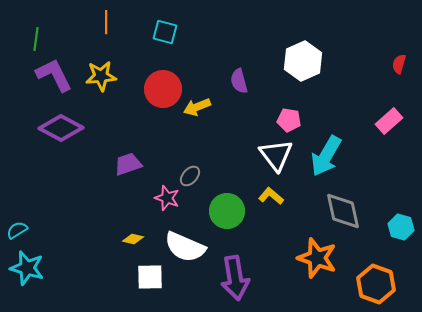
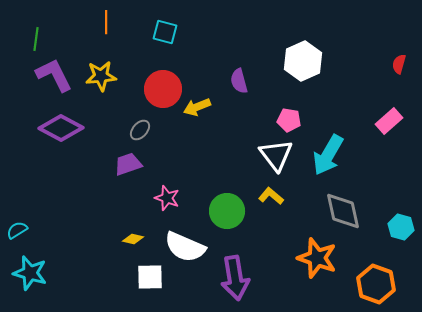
cyan arrow: moved 2 px right, 1 px up
gray ellipse: moved 50 px left, 46 px up
cyan star: moved 3 px right, 5 px down
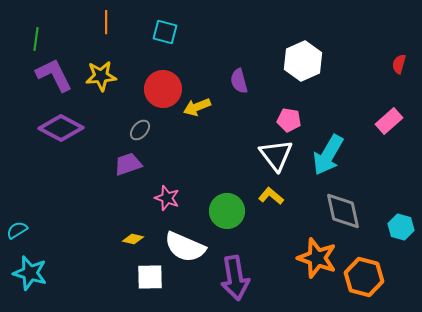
orange hexagon: moved 12 px left, 7 px up; rotated 6 degrees counterclockwise
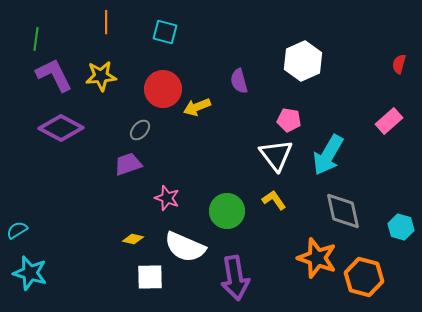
yellow L-shape: moved 3 px right, 4 px down; rotated 15 degrees clockwise
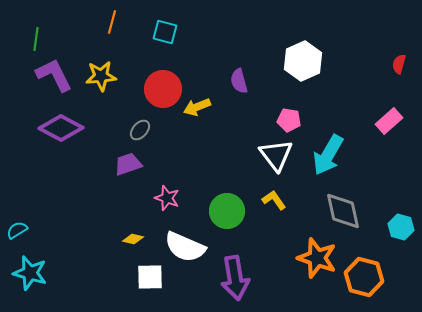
orange line: moved 6 px right; rotated 15 degrees clockwise
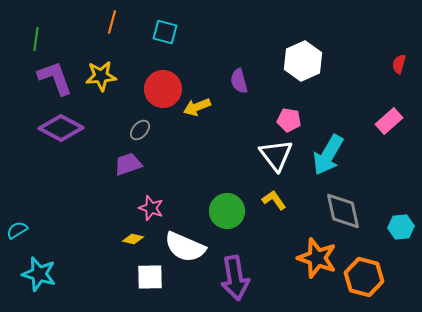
purple L-shape: moved 1 px right, 3 px down; rotated 6 degrees clockwise
pink star: moved 16 px left, 10 px down
cyan hexagon: rotated 20 degrees counterclockwise
cyan star: moved 9 px right, 1 px down
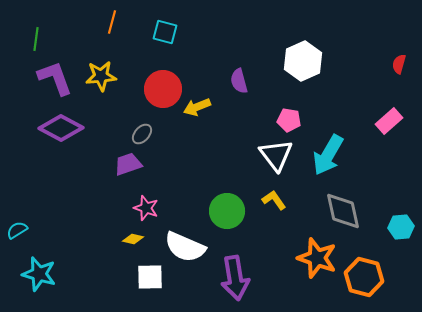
gray ellipse: moved 2 px right, 4 px down
pink star: moved 5 px left
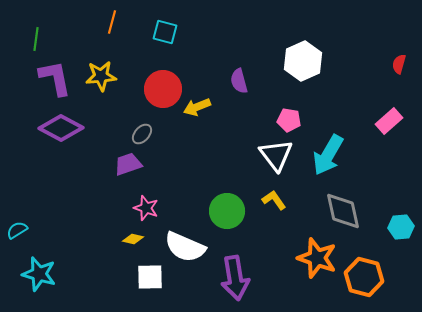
purple L-shape: rotated 9 degrees clockwise
